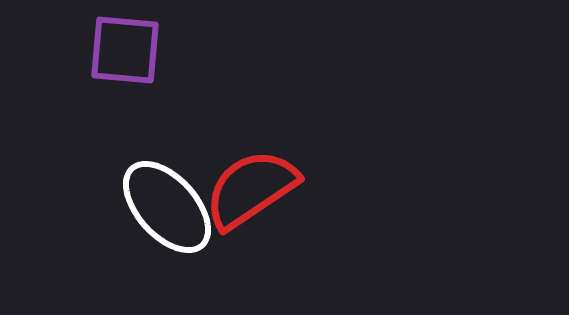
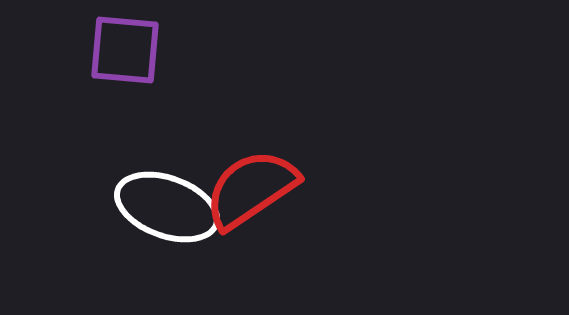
white ellipse: rotated 28 degrees counterclockwise
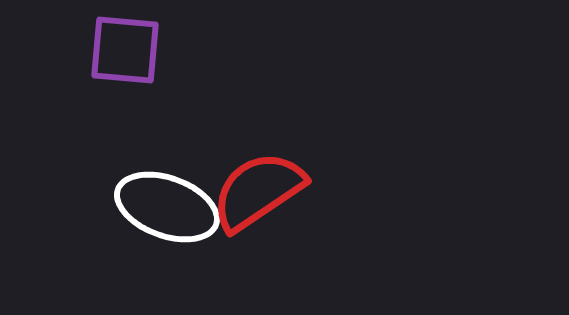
red semicircle: moved 7 px right, 2 px down
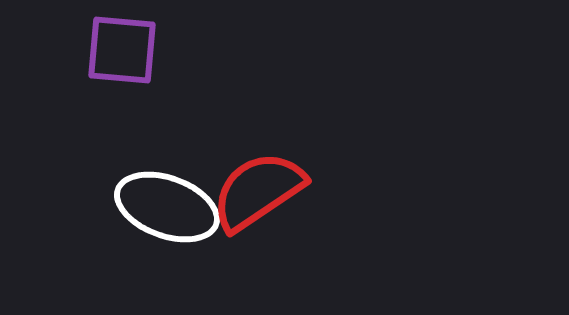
purple square: moved 3 px left
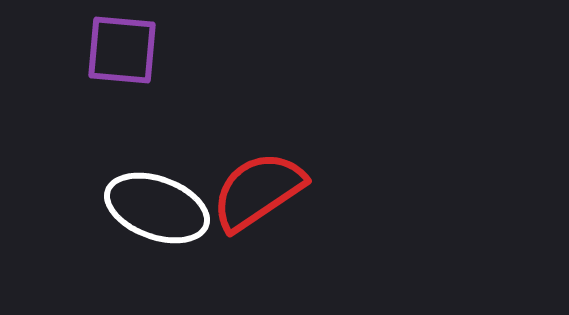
white ellipse: moved 10 px left, 1 px down
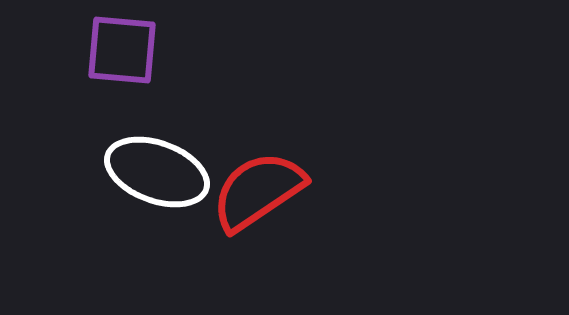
white ellipse: moved 36 px up
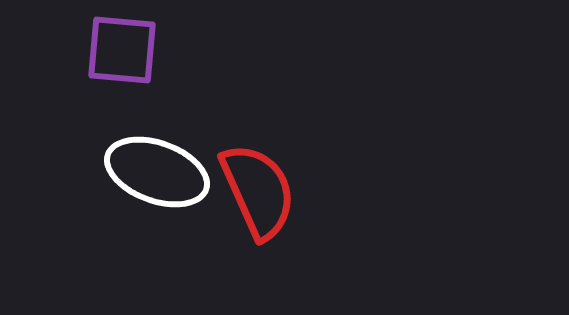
red semicircle: rotated 100 degrees clockwise
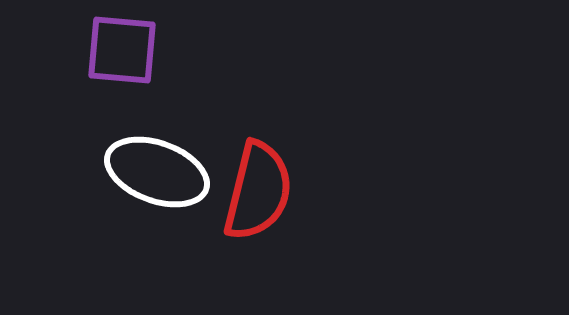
red semicircle: rotated 38 degrees clockwise
